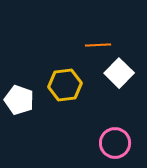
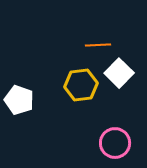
yellow hexagon: moved 16 px right
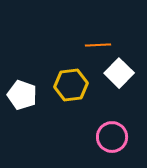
yellow hexagon: moved 10 px left
white pentagon: moved 3 px right, 5 px up
pink circle: moved 3 px left, 6 px up
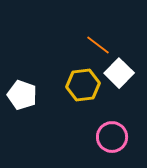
orange line: rotated 40 degrees clockwise
yellow hexagon: moved 12 px right
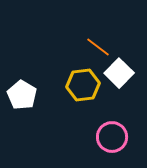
orange line: moved 2 px down
white pentagon: rotated 12 degrees clockwise
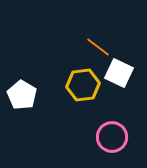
white square: rotated 20 degrees counterclockwise
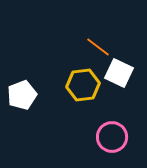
white pentagon: rotated 20 degrees clockwise
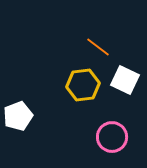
white square: moved 6 px right, 7 px down
white pentagon: moved 4 px left, 21 px down
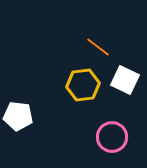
white pentagon: rotated 28 degrees clockwise
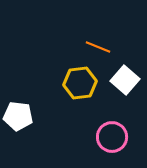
orange line: rotated 15 degrees counterclockwise
white square: rotated 16 degrees clockwise
yellow hexagon: moved 3 px left, 2 px up
